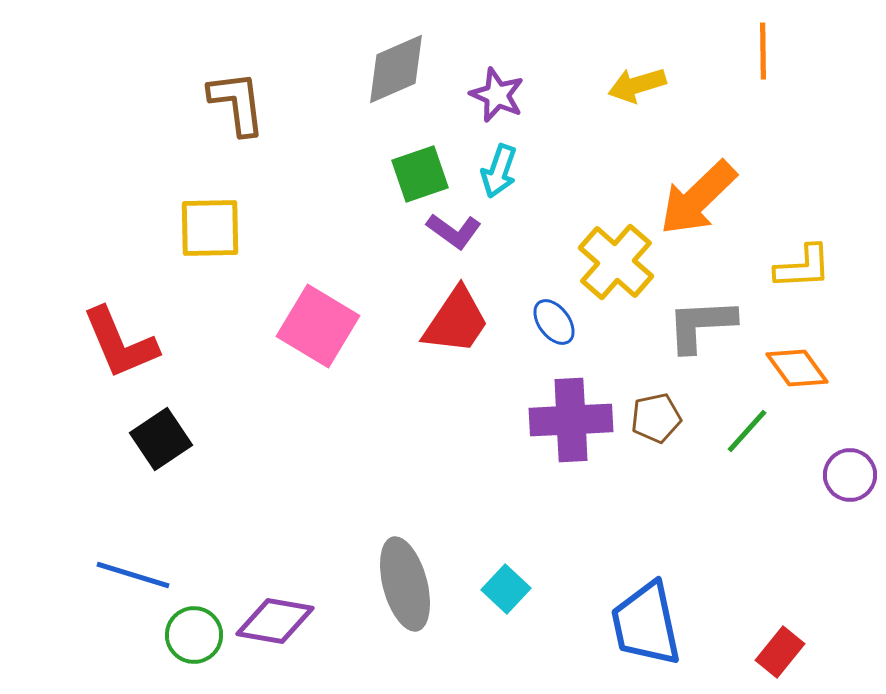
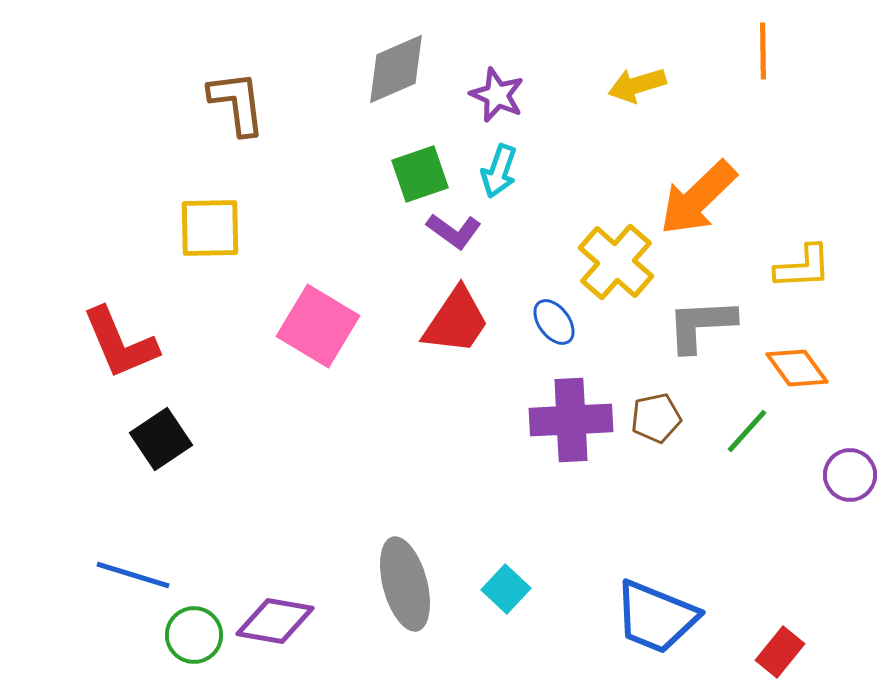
blue trapezoid: moved 10 px right, 7 px up; rotated 56 degrees counterclockwise
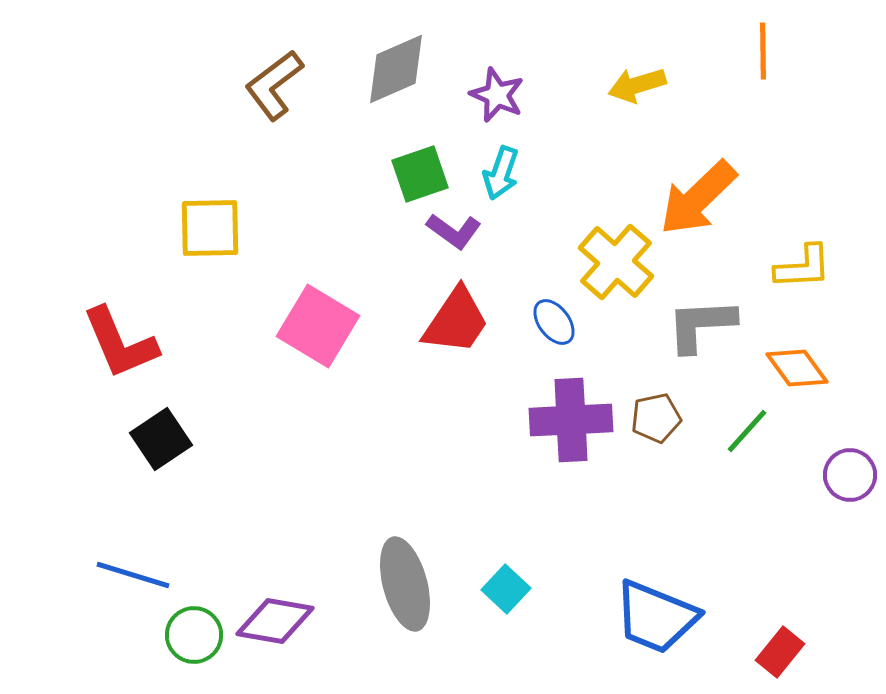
brown L-shape: moved 37 px right, 18 px up; rotated 120 degrees counterclockwise
cyan arrow: moved 2 px right, 2 px down
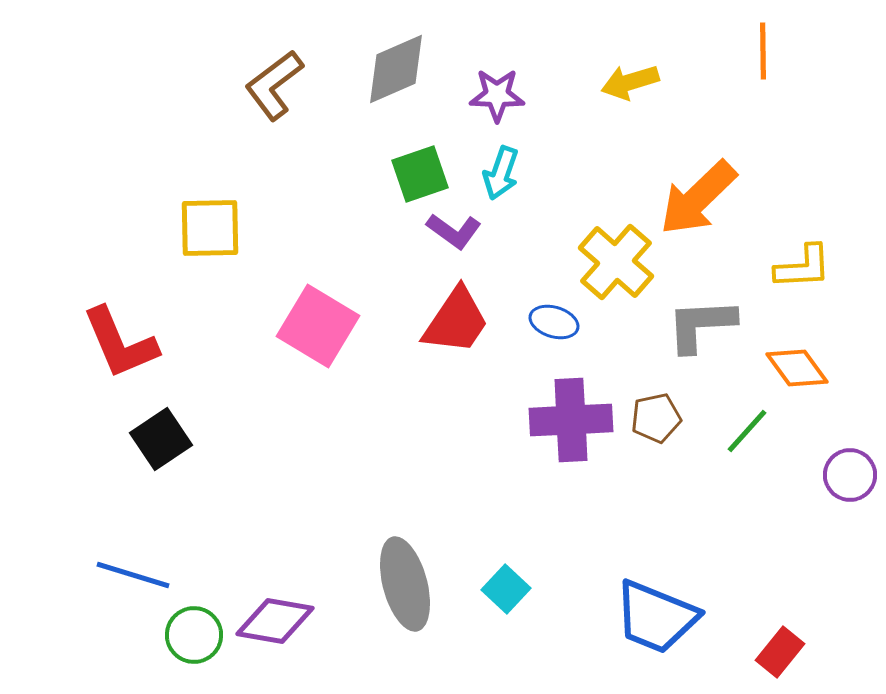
yellow arrow: moved 7 px left, 3 px up
purple star: rotated 22 degrees counterclockwise
blue ellipse: rotated 36 degrees counterclockwise
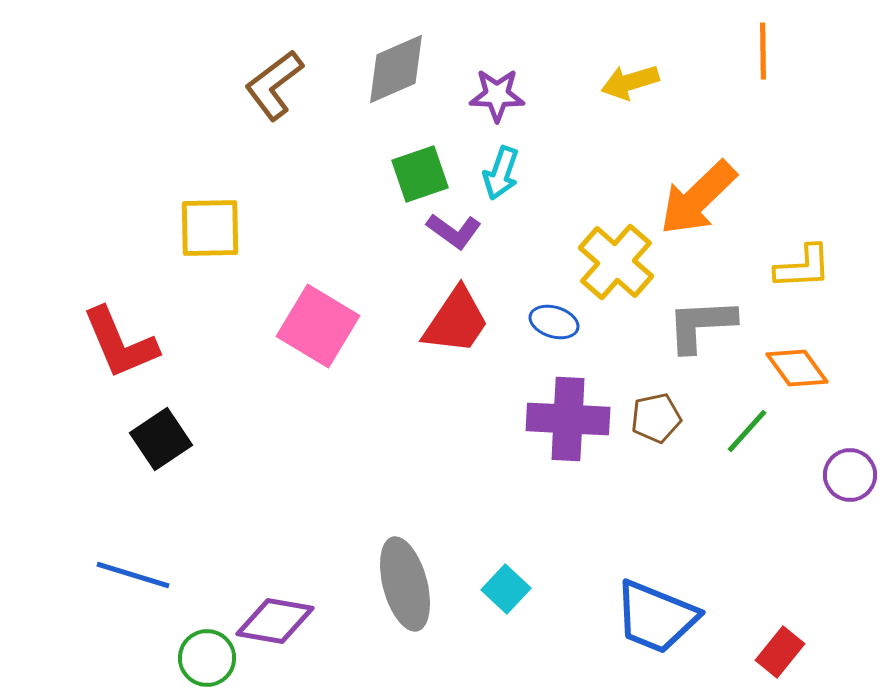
purple cross: moved 3 px left, 1 px up; rotated 6 degrees clockwise
green circle: moved 13 px right, 23 px down
